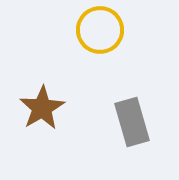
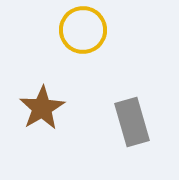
yellow circle: moved 17 px left
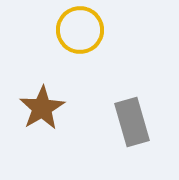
yellow circle: moved 3 px left
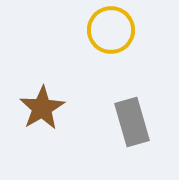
yellow circle: moved 31 px right
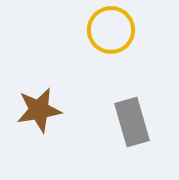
brown star: moved 3 px left, 2 px down; rotated 21 degrees clockwise
